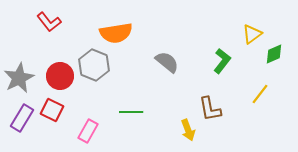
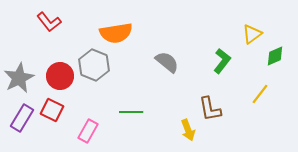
green diamond: moved 1 px right, 2 px down
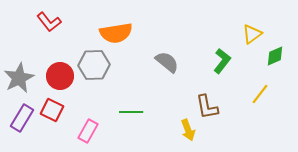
gray hexagon: rotated 24 degrees counterclockwise
brown L-shape: moved 3 px left, 2 px up
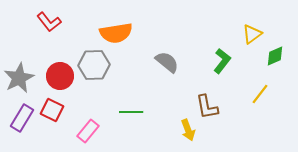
pink rectangle: rotated 10 degrees clockwise
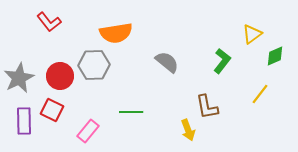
purple rectangle: moved 2 px right, 3 px down; rotated 32 degrees counterclockwise
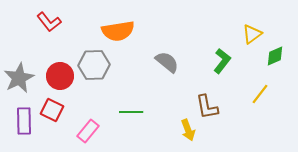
orange semicircle: moved 2 px right, 2 px up
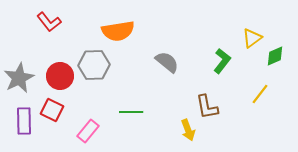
yellow triangle: moved 4 px down
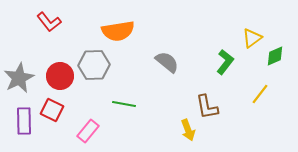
green L-shape: moved 3 px right, 1 px down
green line: moved 7 px left, 8 px up; rotated 10 degrees clockwise
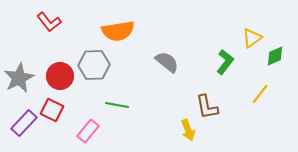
green line: moved 7 px left, 1 px down
purple rectangle: moved 2 px down; rotated 44 degrees clockwise
